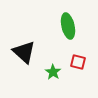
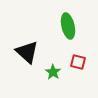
black triangle: moved 3 px right
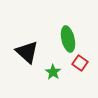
green ellipse: moved 13 px down
red square: moved 2 px right, 1 px down; rotated 21 degrees clockwise
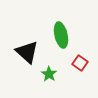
green ellipse: moved 7 px left, 4 px up
green star: moved 4 px left, 2 px down
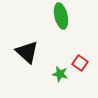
green ellipse: moved 19 px up
green star: moved 11 px right; rotated 21 degrees counterclockwise
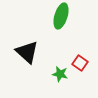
green ellipse: rotated 30 degrees clockwise
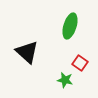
green ellipse: moved 9 px right, 10 px down
green star: moved 5 px right, 6 px down
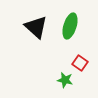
black triangle: moved 9 px right, 25 px up
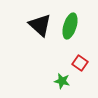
black triangle: moved 4 px right, 2 px up
green star: moved 3 px left, 1 px down
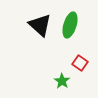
green ellipse: moved 1 px up
green star: rotated 21 degrees clockwise
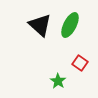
green ellipse: rotated 10 degrees clockwise
green star: moved 4 px left
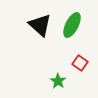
green ellipse: moved 2 px right
